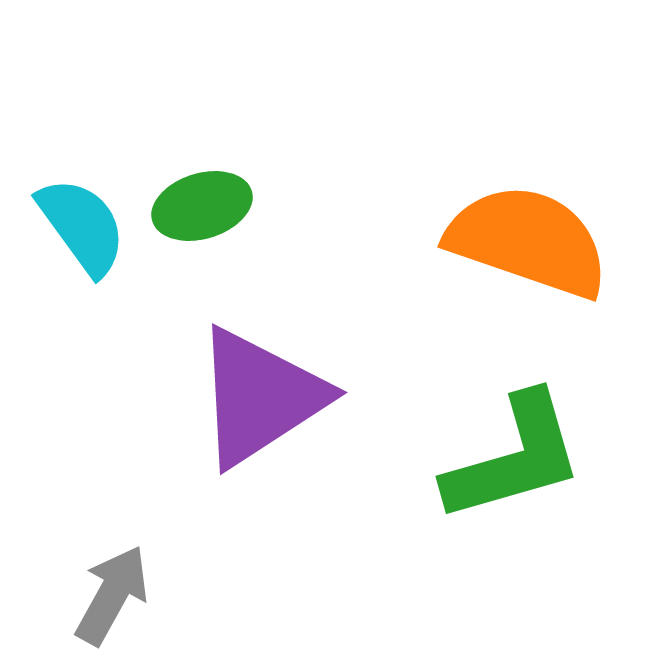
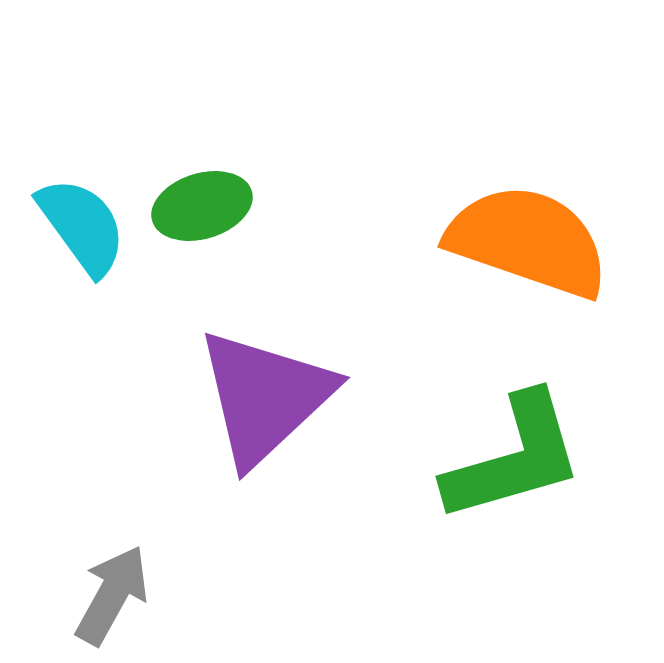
purple triangle: moved 5 px right; rotated 10 degrees counterclockwise
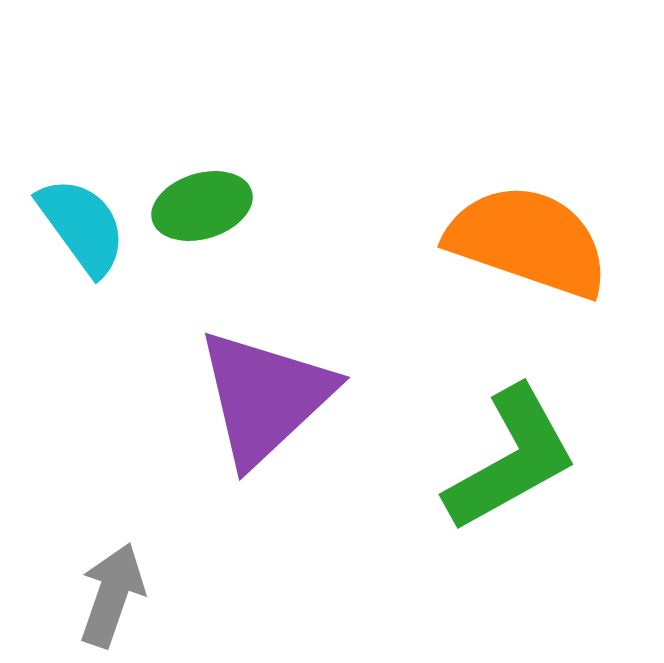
green L-shape: moved 3 px left, 1 px down; rotated 13 degrees counterclockwise
gray arrow: rotated 10 degrees counterclockwise
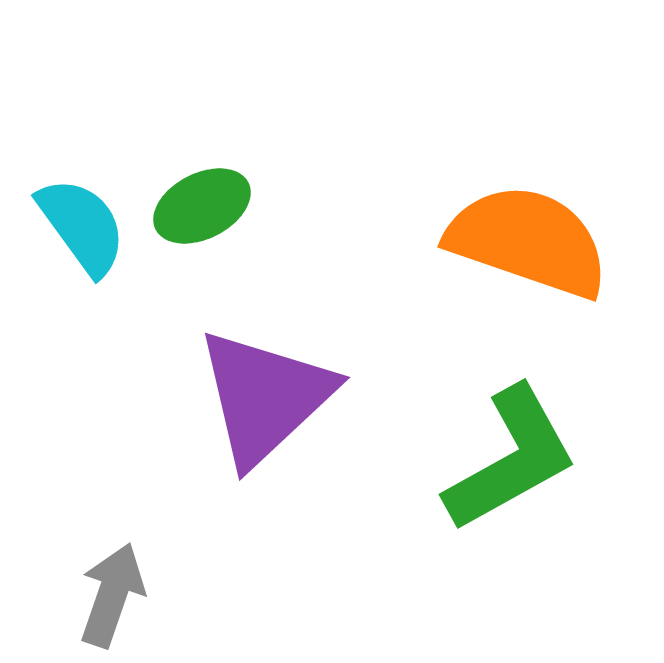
green ellipse: rotated 10 degrees counterclockwise
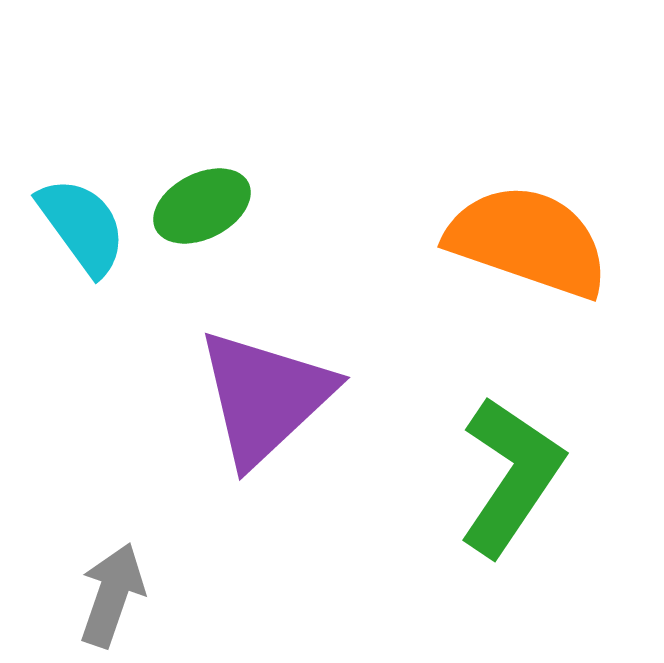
green L-shape: moved 17 px down; rotated 27 degrees counterclockwise
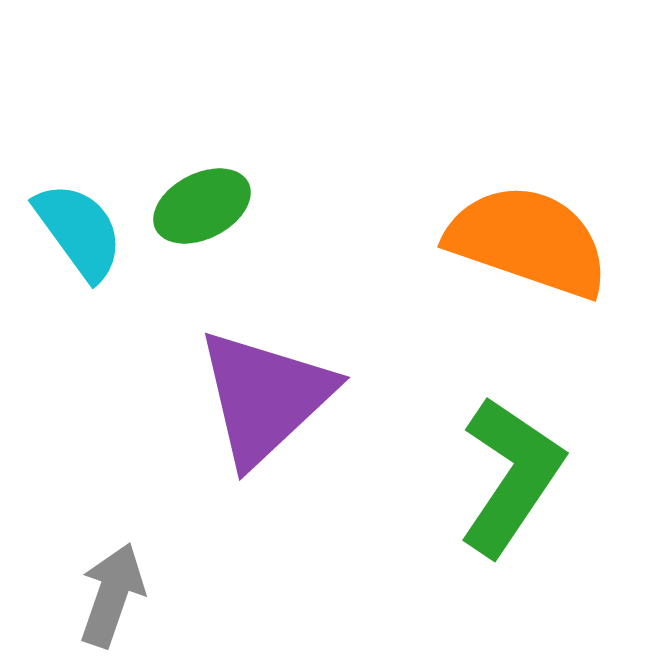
cyan semicircle: moved 3 px left, 5 px down
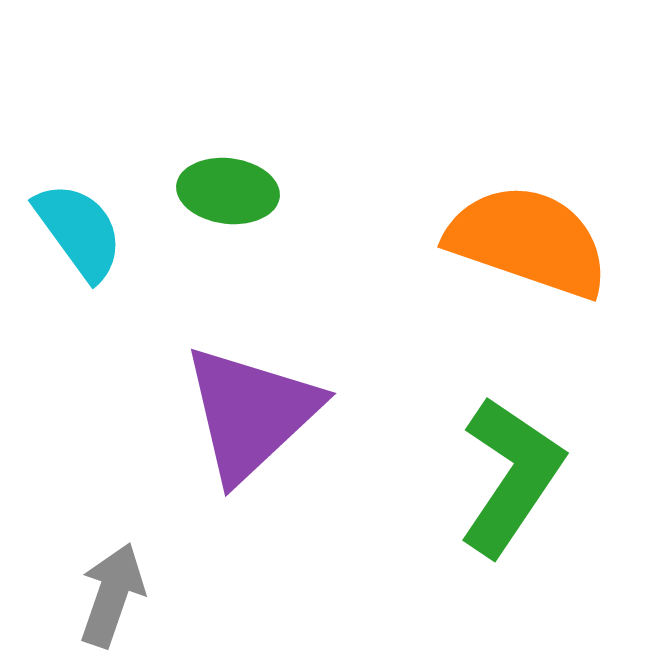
green ellipse: moved 26 px right, 15 px up; rotated 34 degrees clockwise
purple triangle: moved 14 px left, 16 px down
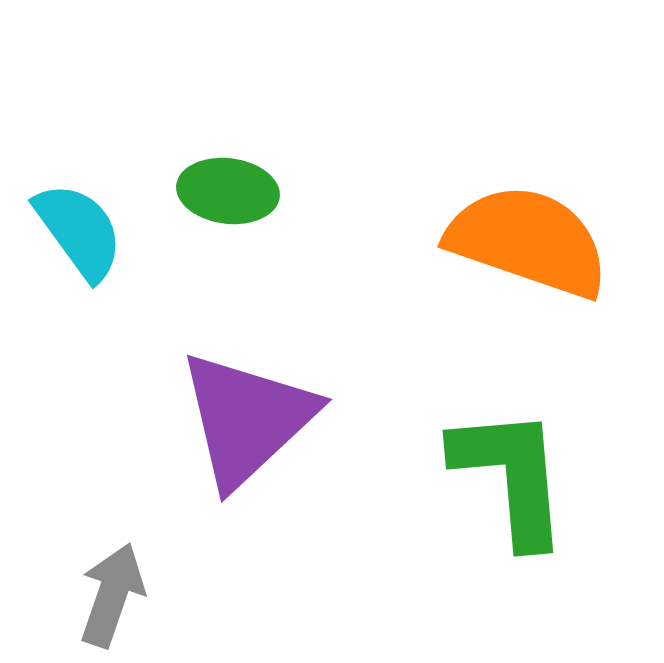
purple triangle: moved 4 px left, 6 px down
green L-shape: rotated 39 degrees counterclockwise
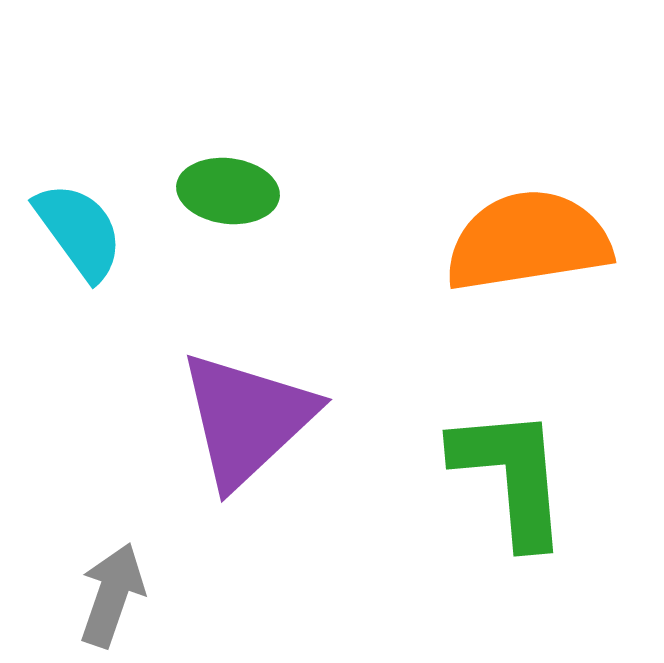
orange semicircle: rotated 28 degrees counterclockwise
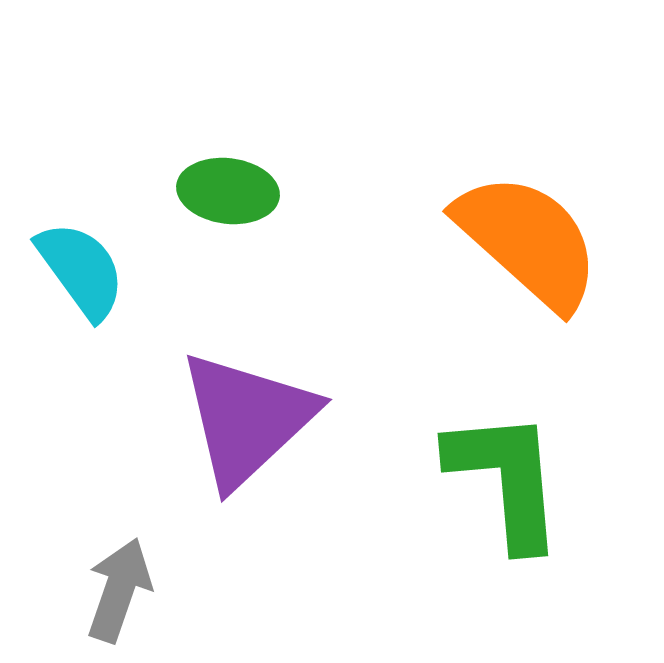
cyan semicircle: moved 2 px right, 39 px down
orange semicircle: rotated 51 degrees clockwise
green L-shape: moved 5 px left, 3 px down
gray arrow: moved 7 px right, 5 px up
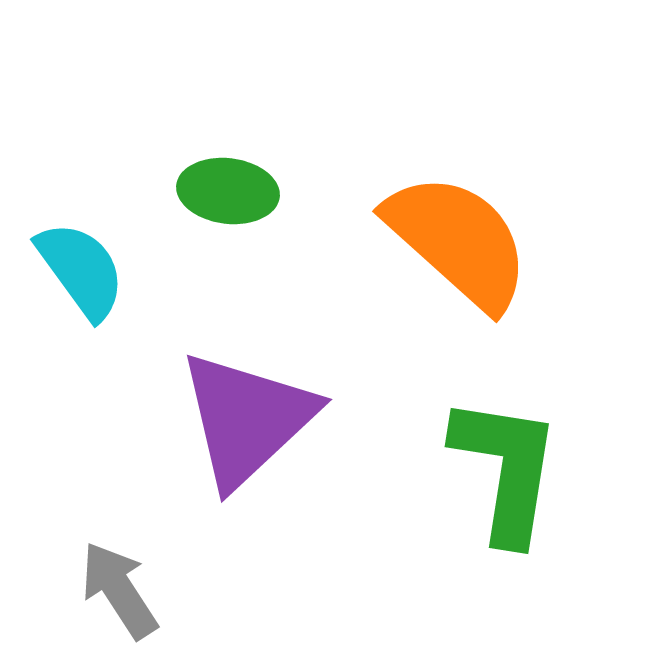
orange semicircle: moved 70 px left
green L-shape: moved 10 px up; rotated 14 degrees clockwise
gray arrow: rotated 52 degrees counterclockwise
